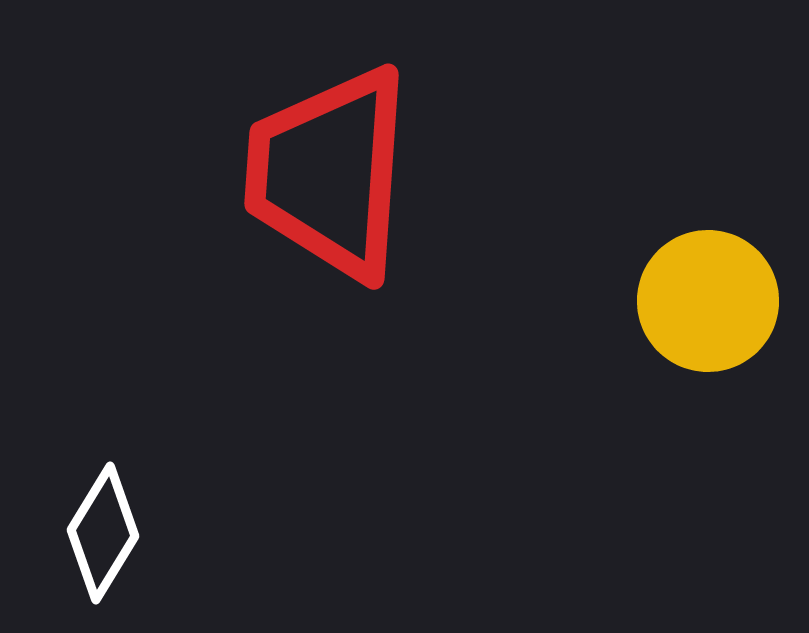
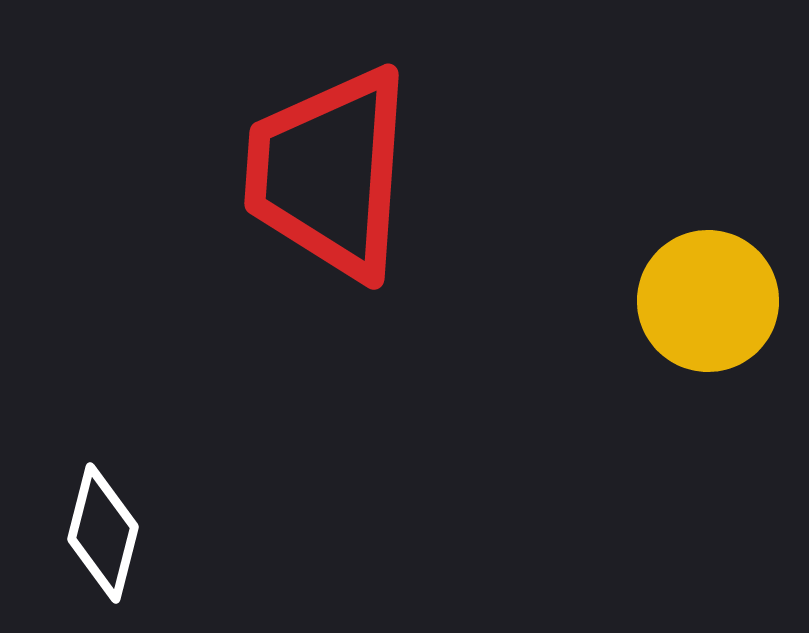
white diamond: rotated 17 degrees counterclockwise
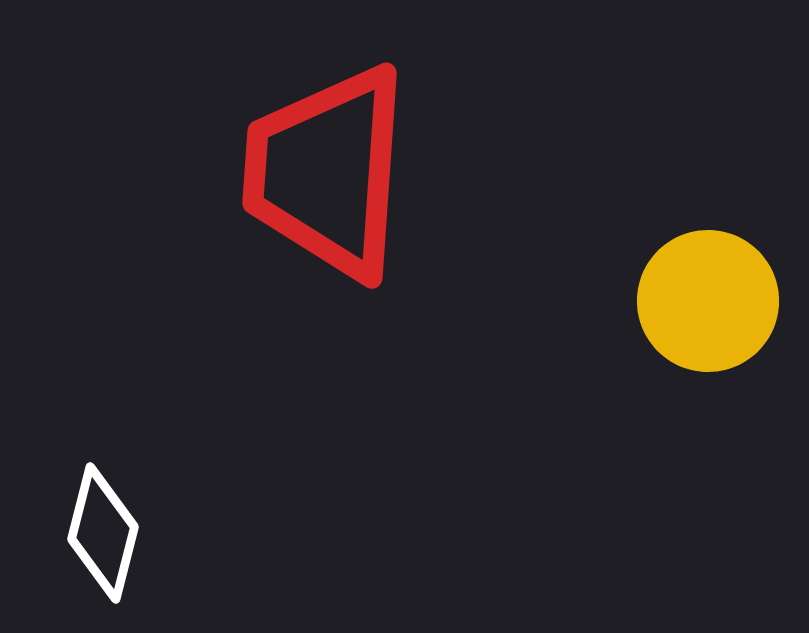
red trapezoid: moved 2 px left, 1 px up
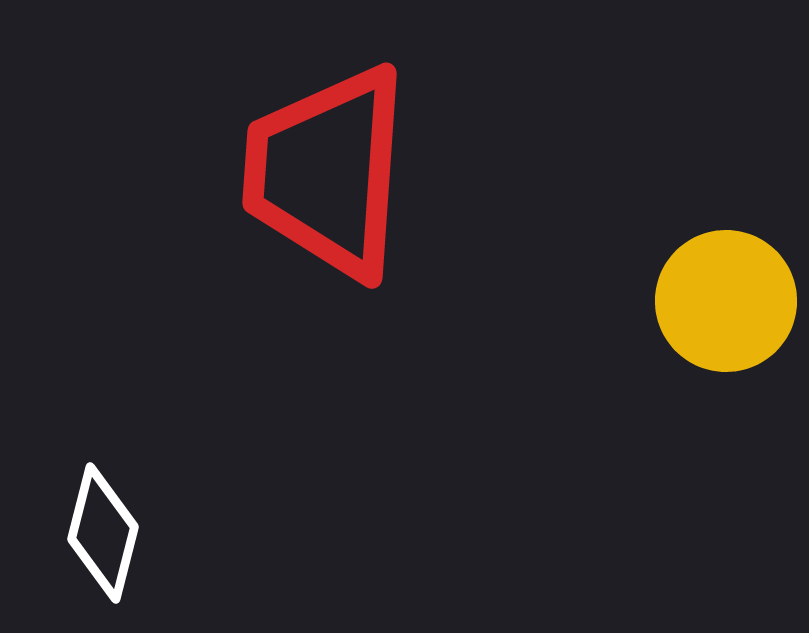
yellow circle: moved 18 px right
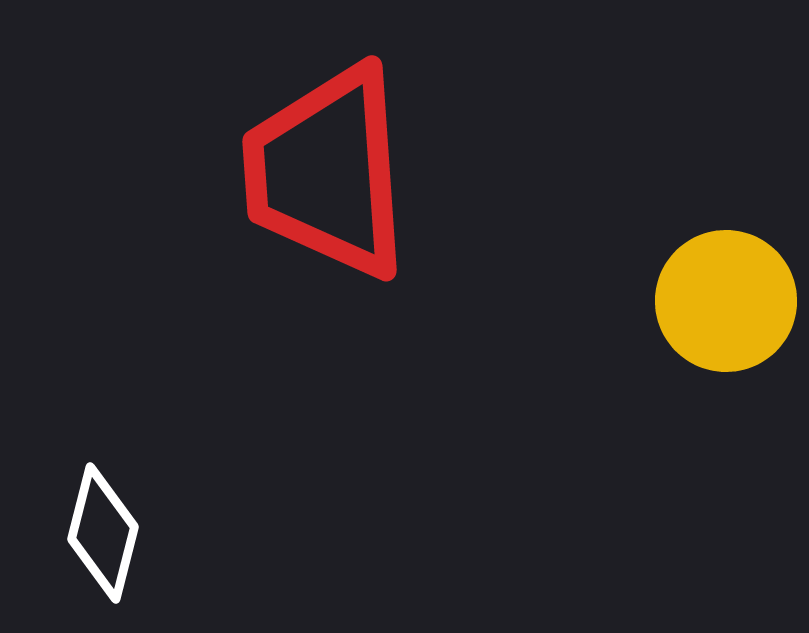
red trapezoid: rotated 8 degrees counterclockwise
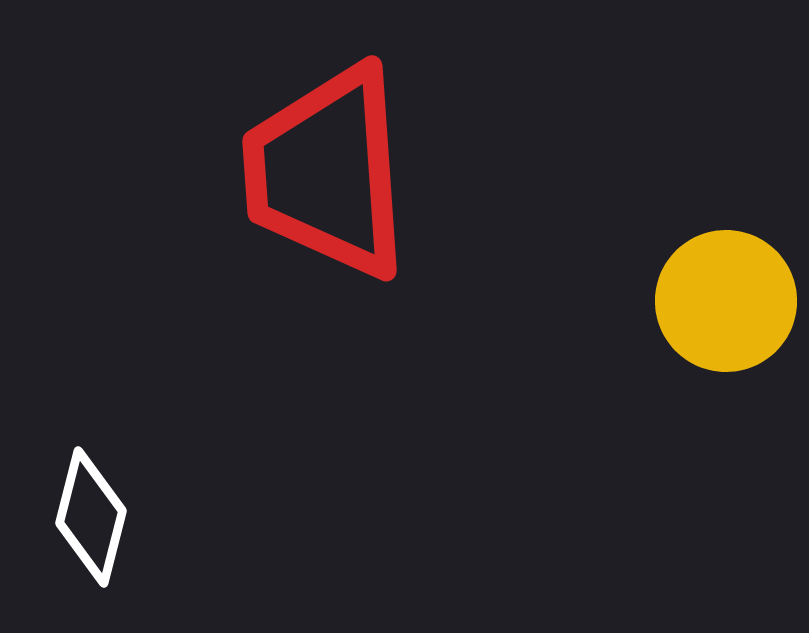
white diamond: moved 12 px left, 16 px up
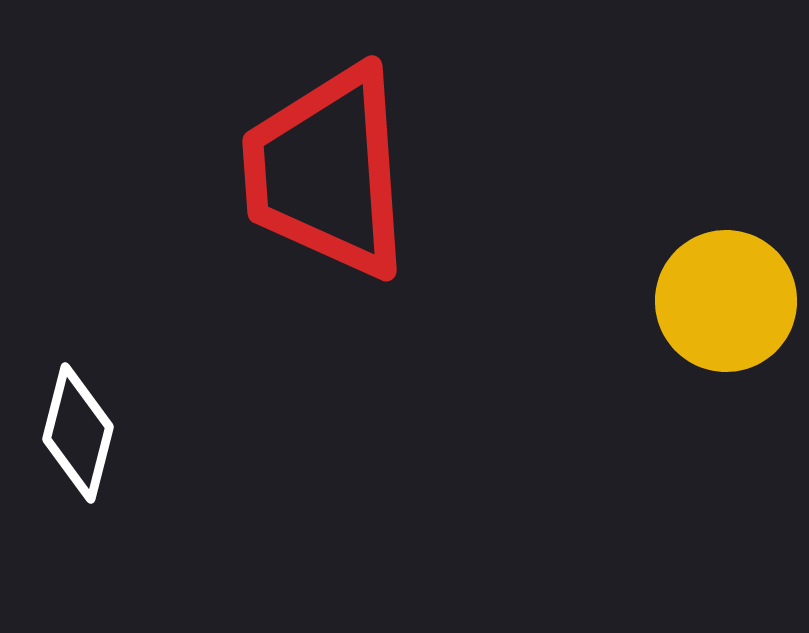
white diamond: moved 13 px left, 84 px up
